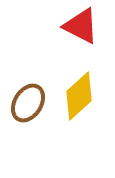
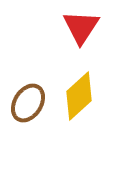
red triangle: moved 1 px down; rotated 36 degrees clockwise
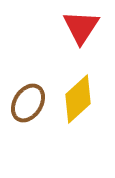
yellow diamond: moved 1 px left, 3 px down
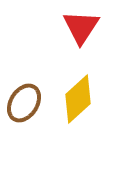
brown ellipse: moved 4 px left
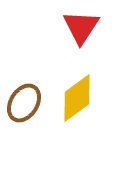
yellow diamond: moved 1 px left, 1 px up; rotated 6 degrees clockwise
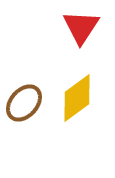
brown ellipse: rotated 9 degrees clockwise
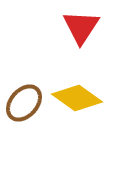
yellow diamond: rotated 72 degrees clockwise
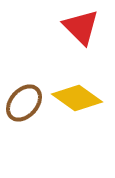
red triangle: rotated 18 degrees counterclockwise
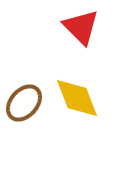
yellow diamond: rotated 33 degrees clockwise
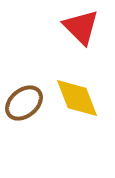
brown ellipse: rotated 9 degrees clockwise
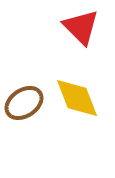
brown ellipse: rotated 6 degrees clockwise
